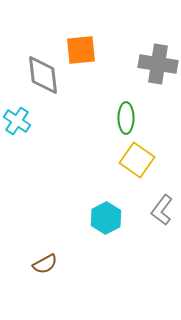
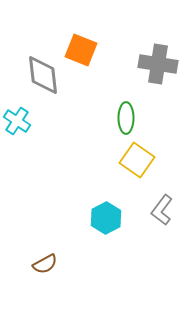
orange square: rotated 28 degrees clockwise
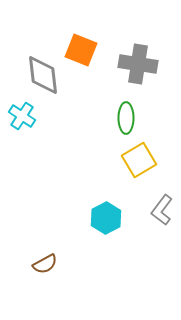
gray cross: moved 20 px left
cyan cross: moved 5 px right, 5 px up
yellow square: moved 2 px right; rotated 24 degrees clockwise
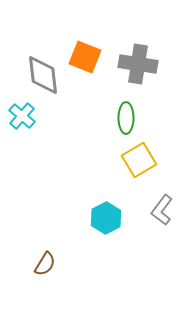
orange square: moved 4 px right, 7 px down
cyan cross: rotated 8 degrees clockwise
brown semicircle: rotated 30 degrees counterclockwise
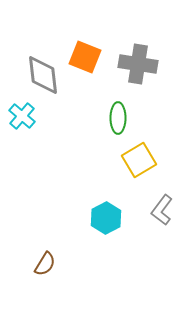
green ellipse: moved 8 px left
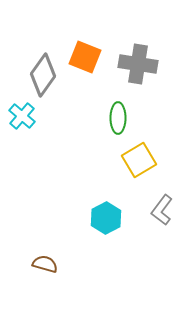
gray diamond: rotated 42 degrees clockwise
brown semicircle: rotated 105 degrees counterclockwise
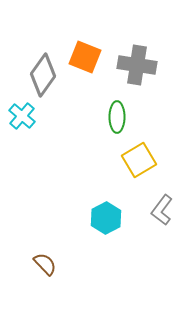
gray cross: moved 1 px left, 1 px down
green ellipse: moved 1 px left, 1 px up
brown semicircle: rotated 30 degrees clockwise
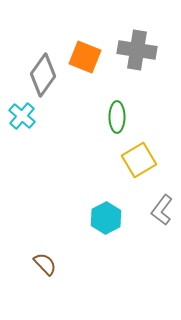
gray cross: moved 15 px up
